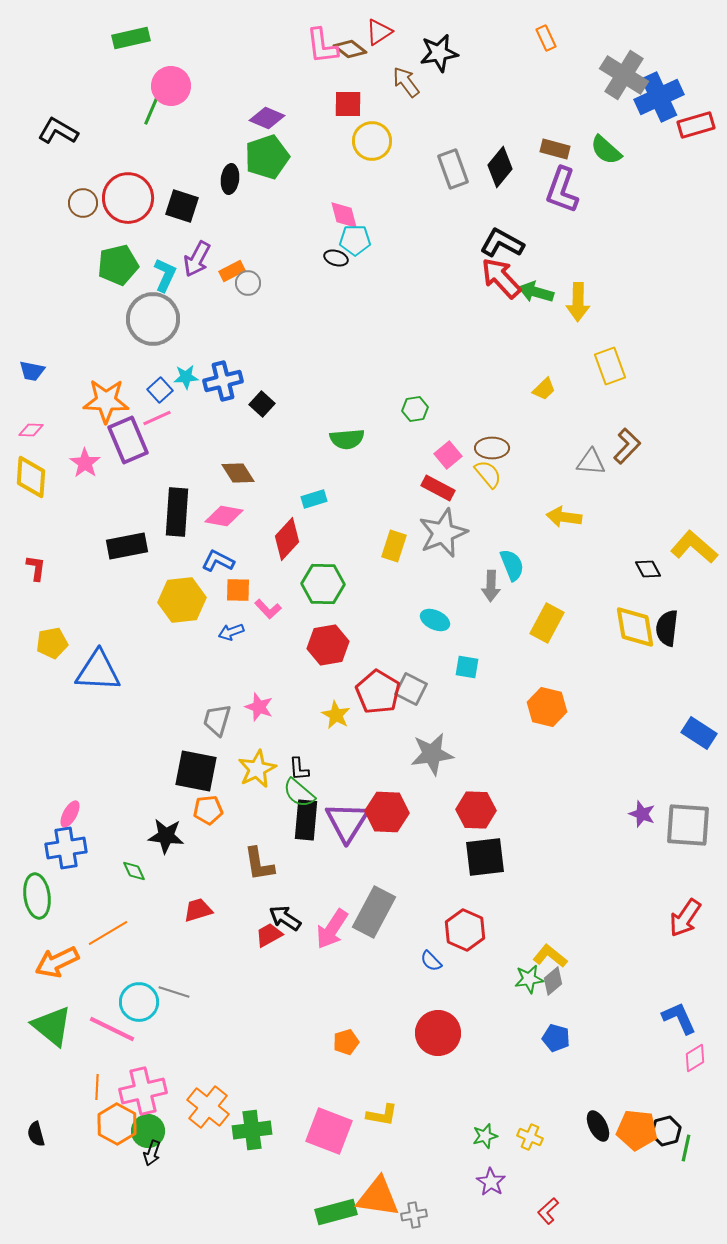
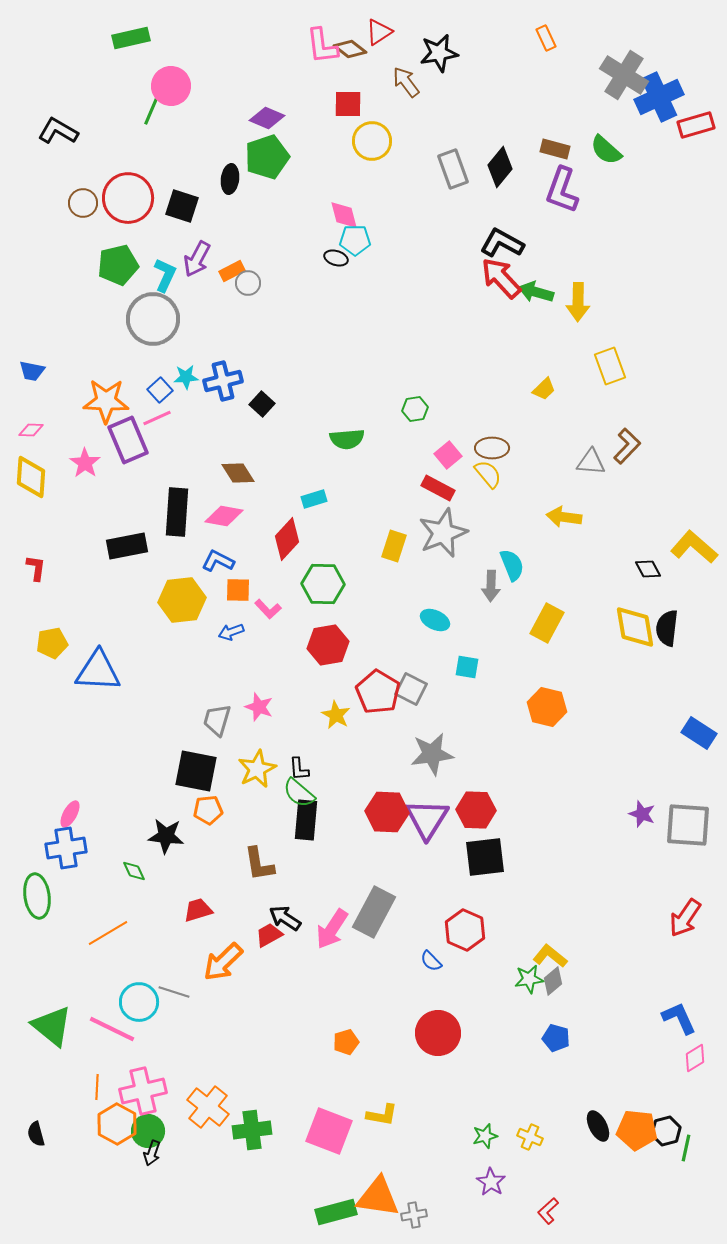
purple triangle at (347, 822): moved 80 px right, 3 px up
orange arrow at (57, 962): moved 166 px right; rotated 18 degrees counterclockwise
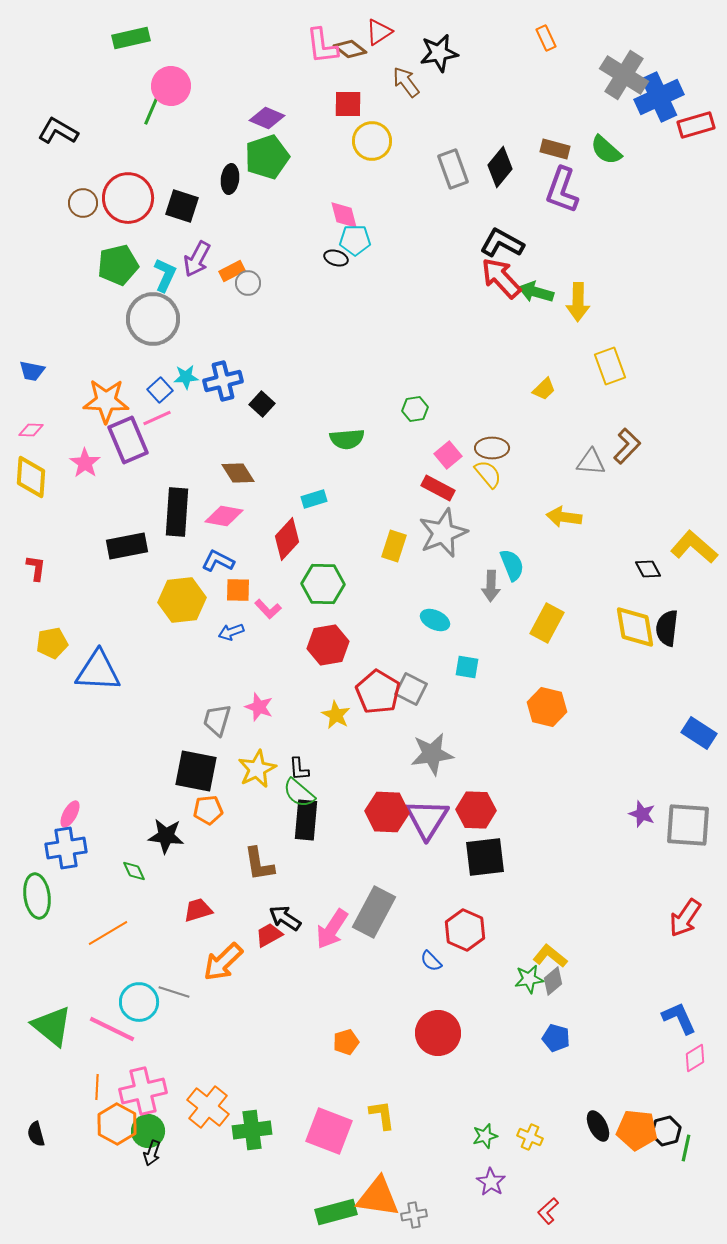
yellow L-shape at (382, 1115): rotated 108 degrees counterclockwise
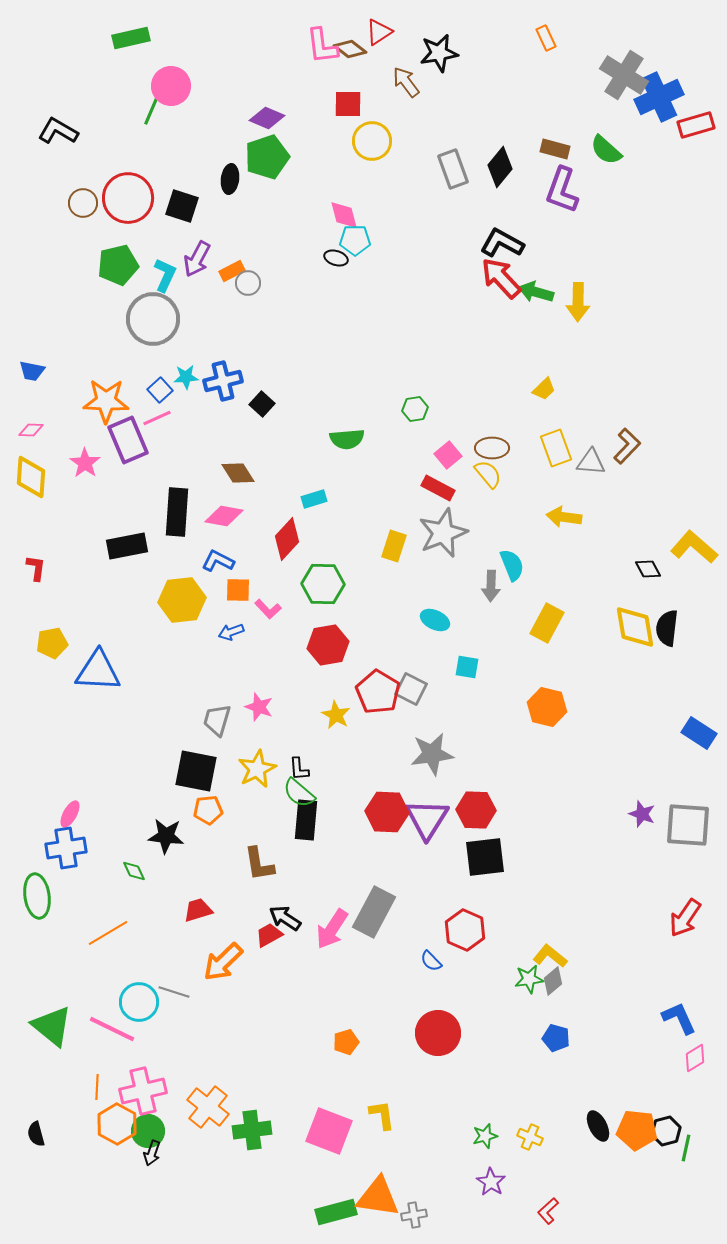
yellow rectangle at (610, 366): moved 54 px left, 82 px down
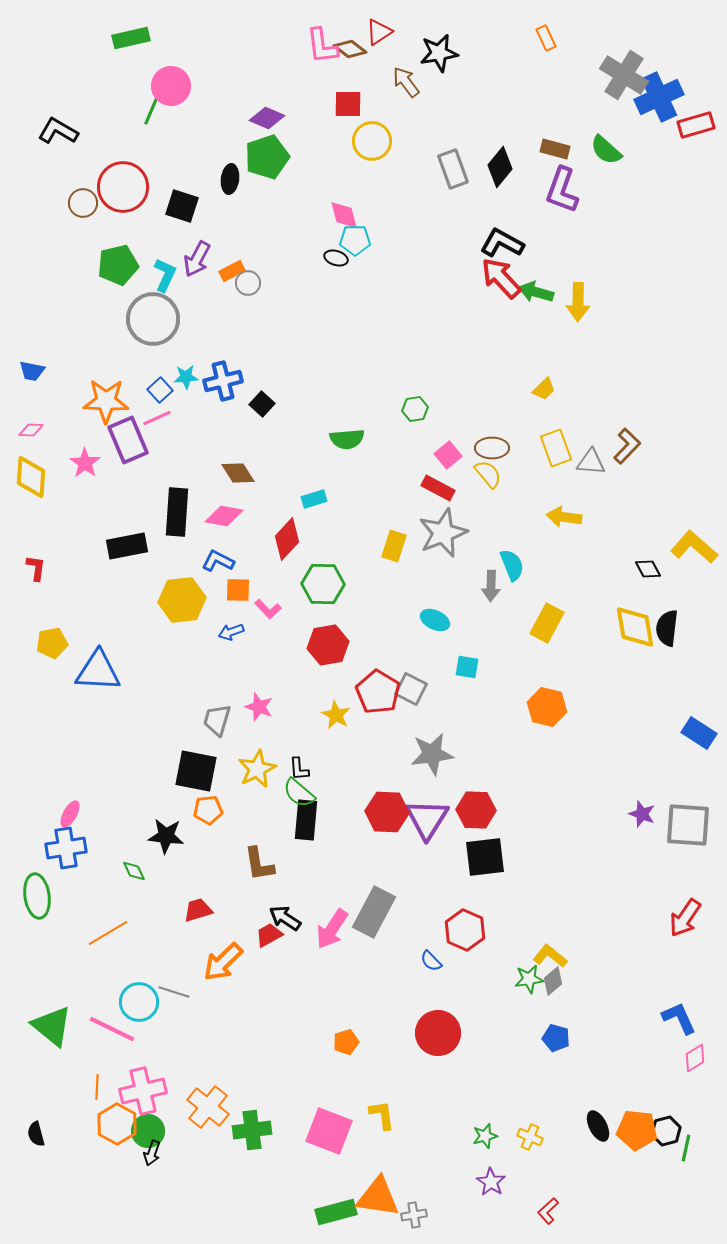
red circle at (128, 198): moved 5 px left, 11 px up
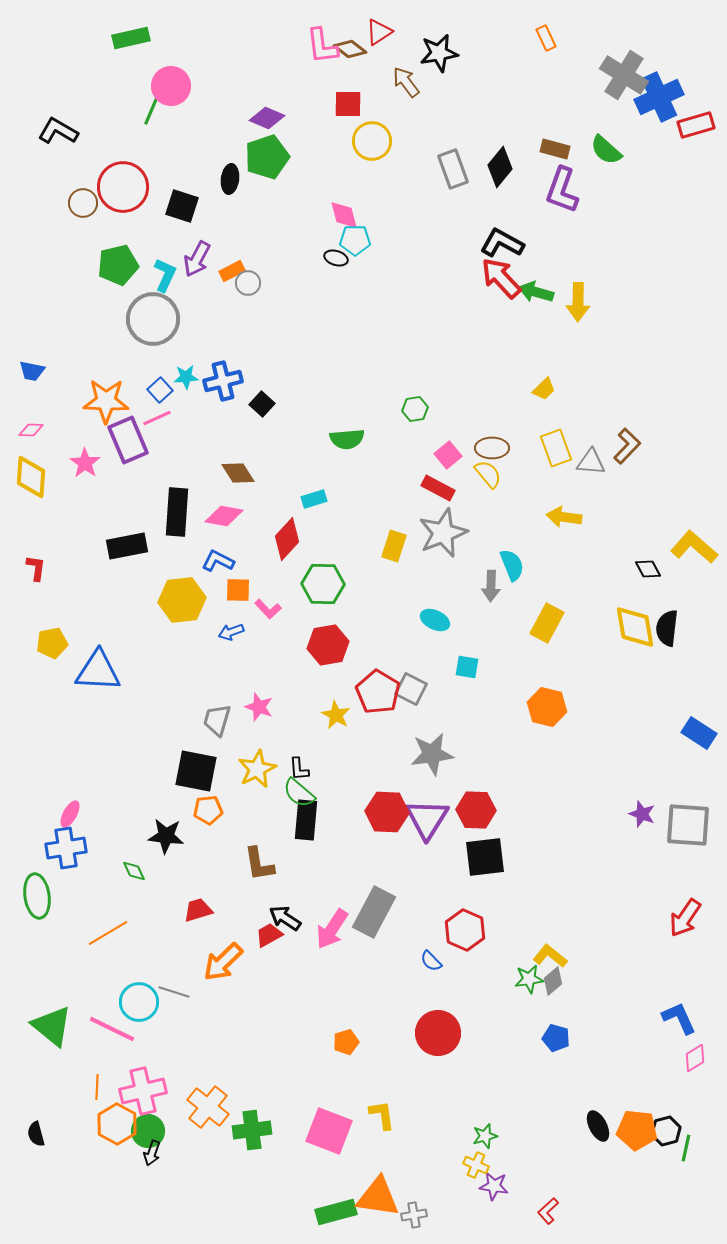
yellow cross at (530, 1137): moved 54 px left, 28 px down
purple star at (491, 1182): moved 3 px right, 4 px down; rotated 24 degrees counterclockwise
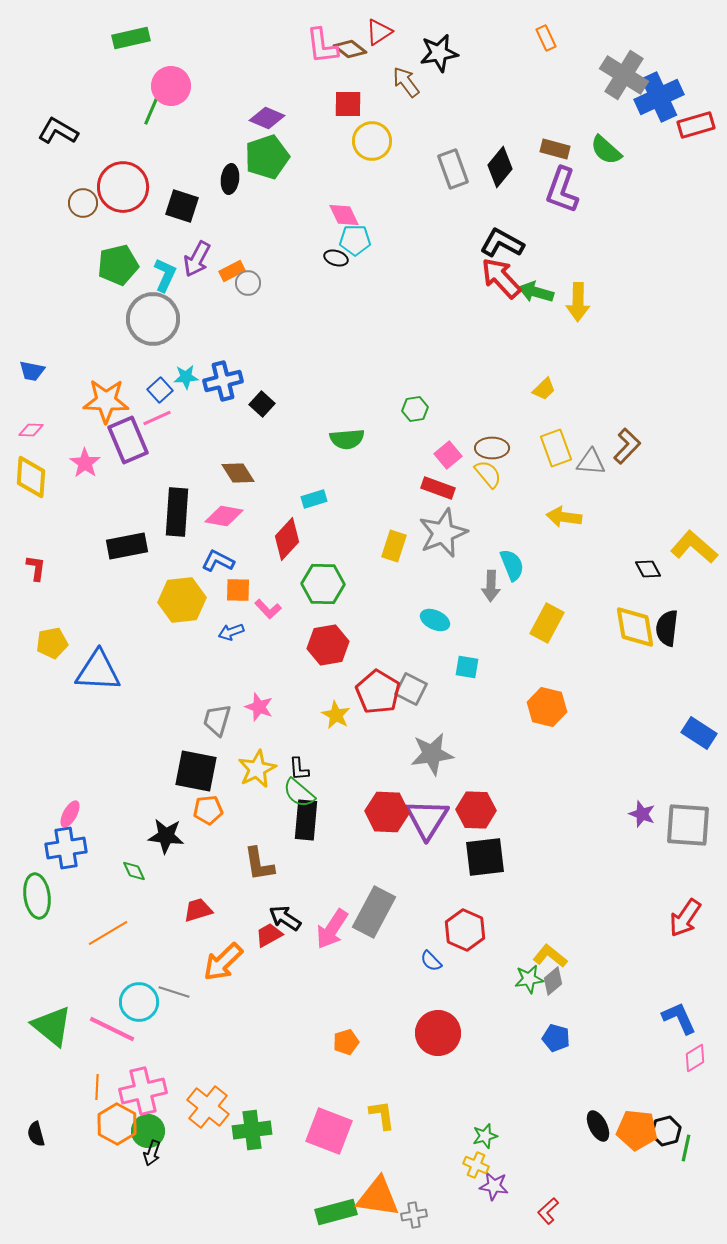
pink diamond at (344, 215): rotated 12 degrees counterclockwise
red rectangle at (438, 488): rotated 8 degrees counterclockwise
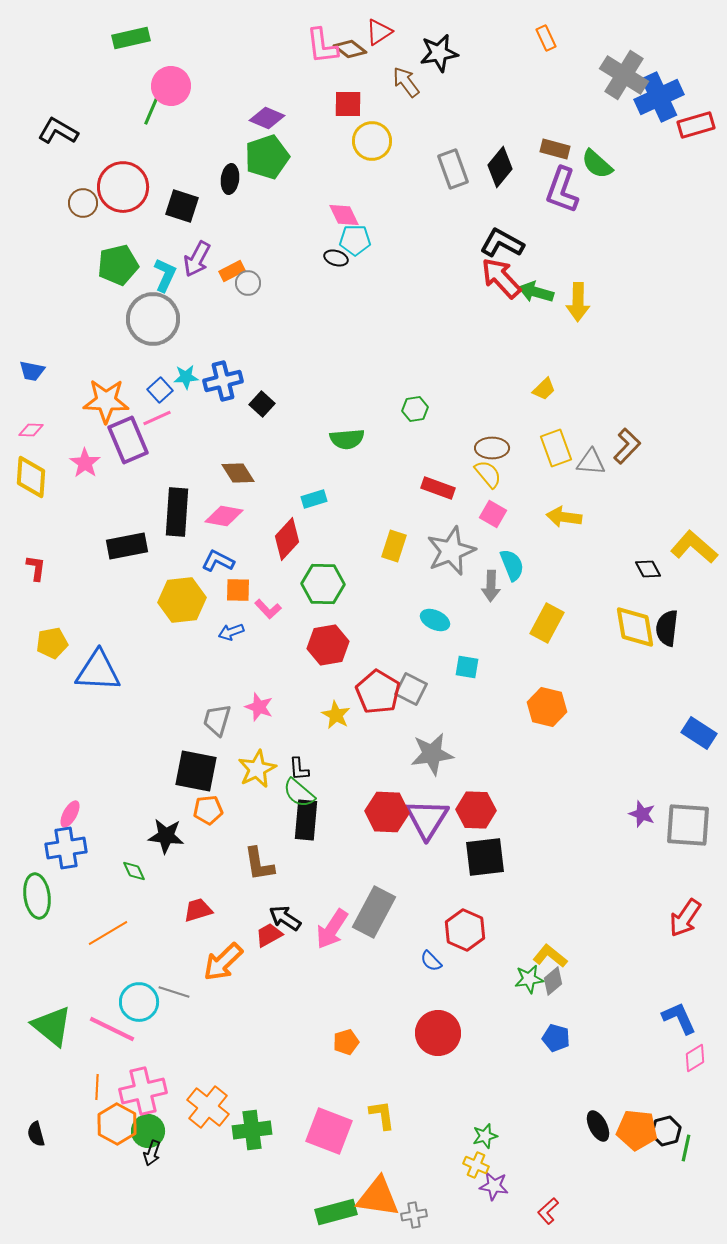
green semicircle at (606, 150): moved 9 px left, 14 px down
pink square at (448, 455): moved 45 px right, 59 px down; rotated 20 degrees counterclockwise
gray star at (443, 533): moved 8 px right, 18 px down
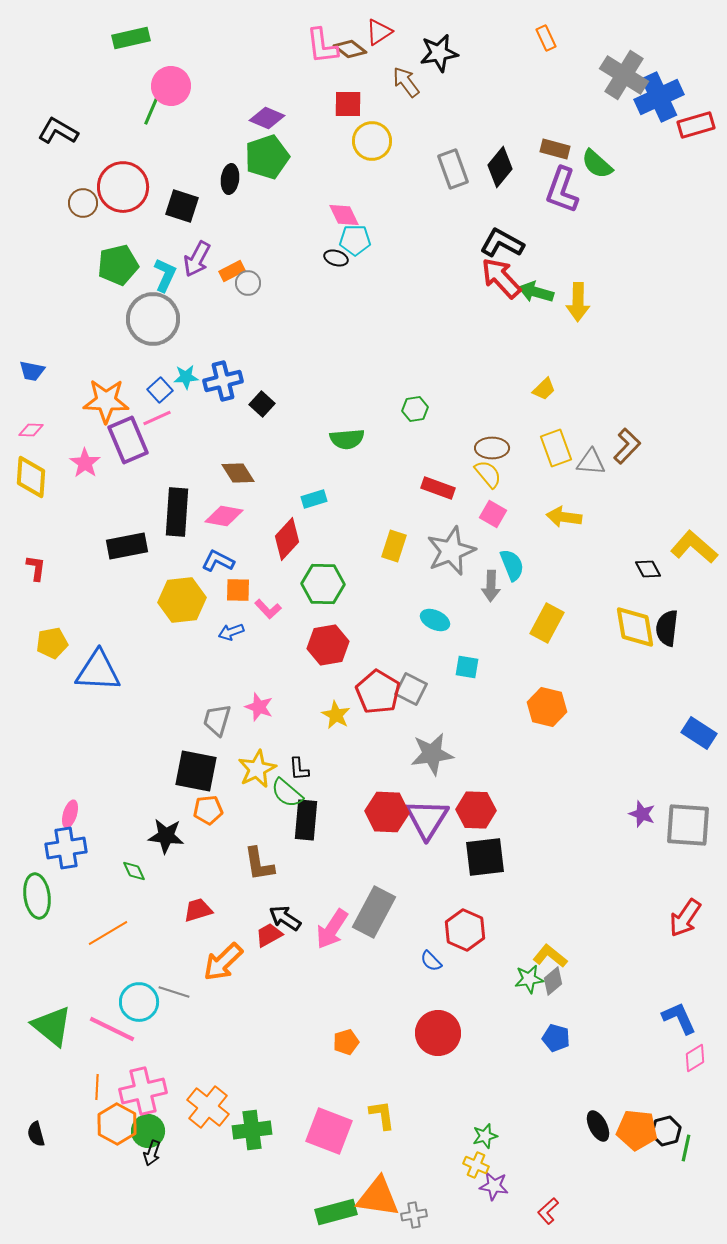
green semicircle at (299, 793): moved 12 px left
pink ellipse at (70, 814): rotated 12 degrees counterclockwise
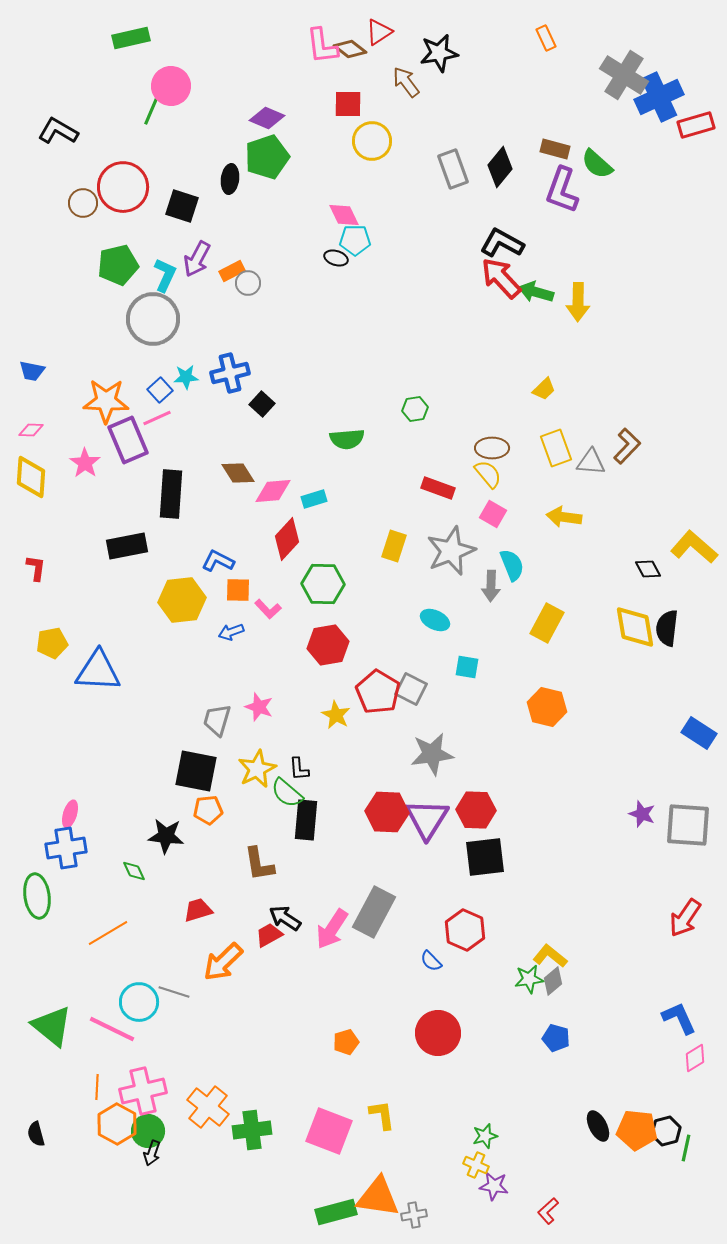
blue cross at (223, 381): moved 7 px right, 8 px up
black rectangle at (177, 512): moved 6 px left, 18 px up
pink diamond at (224, 516): moved 49 px right, 25 px up; rotated 15 degrees counterclockwise
